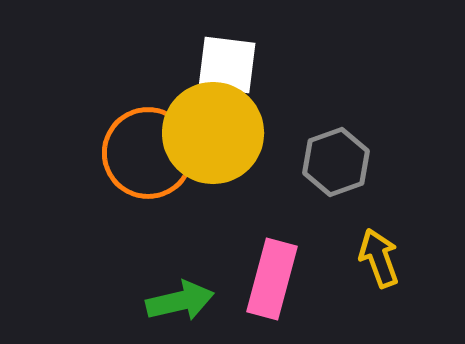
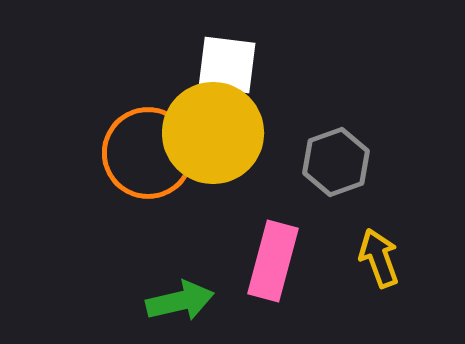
pink rectangle: moved 1 px right, 18 px up
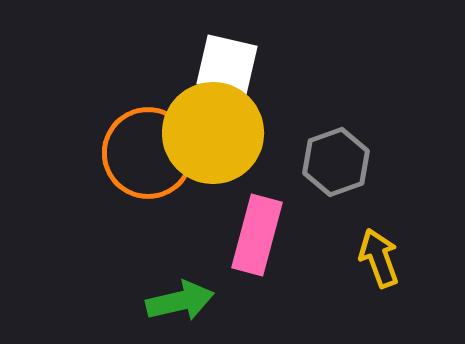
white square: rotated 6 degrees clockwise
pink rectangle: moved 16 px left, 26 px up
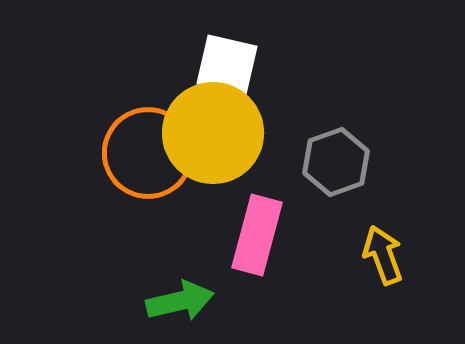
yellow arrow: moved 4 px right, 3 px up
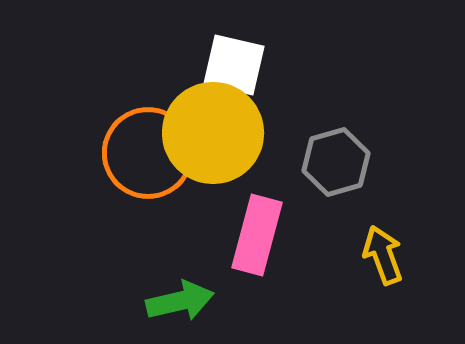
white square: moved 7 px right
gray hexagon: rotated 4 degrees clockwise
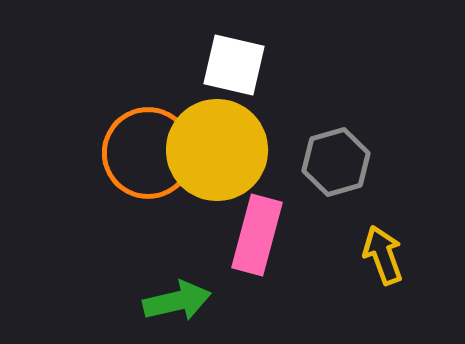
yellow circle: moved 4 px right, 17 px down
green arrow: moved 3 px left
